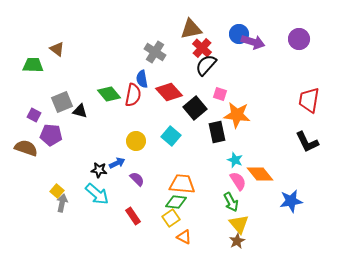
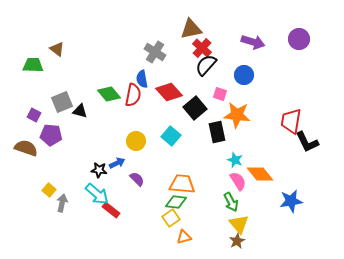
blue circle at (239, 34): moved 5 px right, 41 px down
red trapezoid at (309, 100): moved 18 px left, 21 px down
yellow square at (57, 191): moved 8 px left, 1 px up
red rectangle at (133, 216): moved 22 px left, 6 px up; rotated 18 degrees counterclockwise
orange triangle at (184, 237): rotated 42 degrees counterclockwise
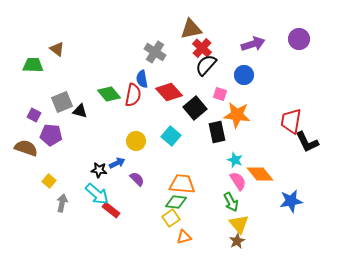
purple arrow at (253, 42): moved 2 px down; rotated 35 degrees counterclockwise
yellow square at (49, 190): moved 9 px up
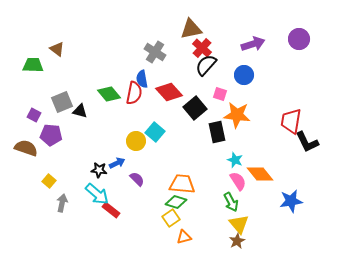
red semicircle at (133, 95): moved 1 px right, 2 px up
cyan square at (171, 136): moved 16 px left, 4 px up
green diamond at (176, 202): rotated 10 degrees clockwise
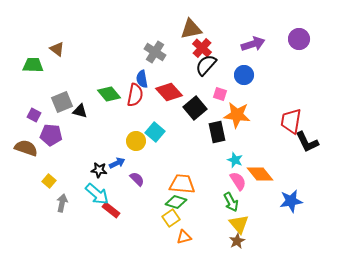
red semicircle at (134, 93): moved 1 px right, 2 px down
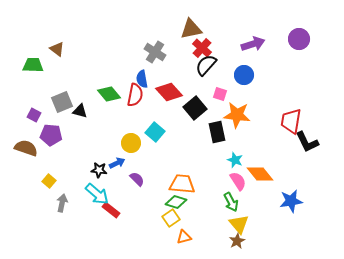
yellow circle at (136, 141): moved 5 px left, 2 px down
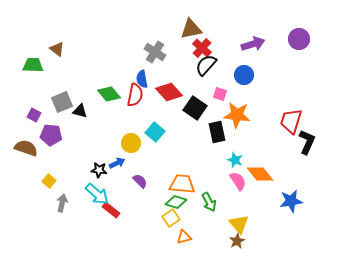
black square at (195, 108): rotated 15 degrees counterclockwise
red trapezoid at (291, 121): rotated 8 degrees clockwise
black L-shape at (307, 142): rotated 130 degrees counterclockwise
purple semicircle at (137, 179): moved 3 px right, 2 px down
green arrow at (231, 202): moved 22 px left
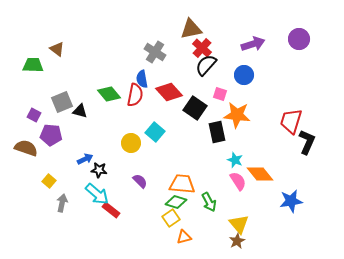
blue arrow at (117, 163): moved 32 px left, 4 px up
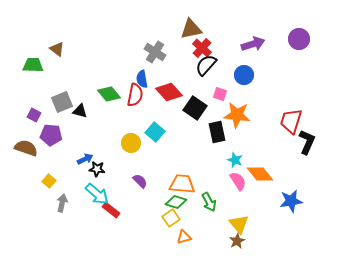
black star at (99, 170): moved 2 px left, 1 px up
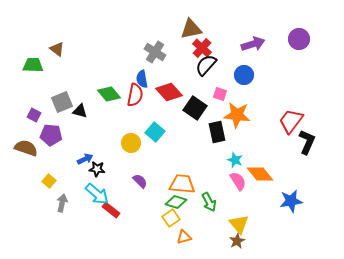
red trapezoid at (291, 121): rotated 20 degrees clockwise
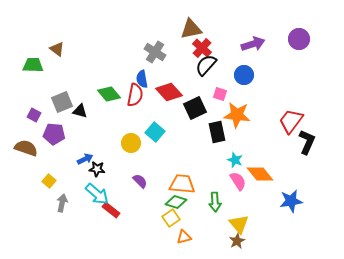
black square at (195, 108): rotated 30 degrees clockwise
purple pentagon at (51, 135): moved 3 px right, 1 px up
green arrow at (209, 202): moved 6 px right; rotated 24 degrees clockwise
